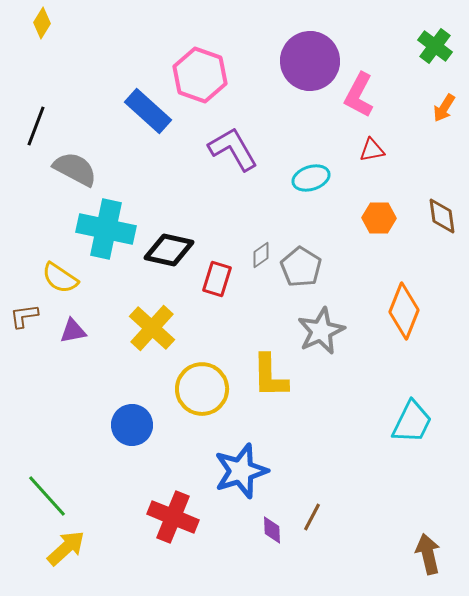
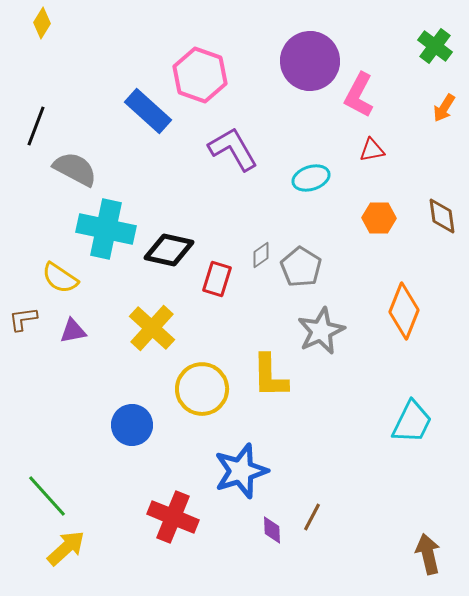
brown L-shape: moved 1 px left, 3 px down
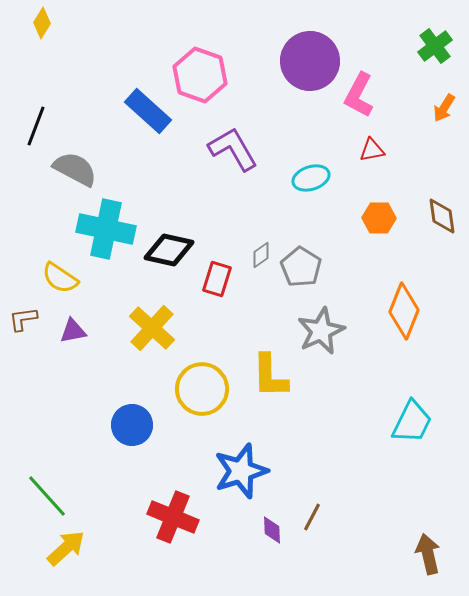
green cross: rotated 16 degrees clockwise
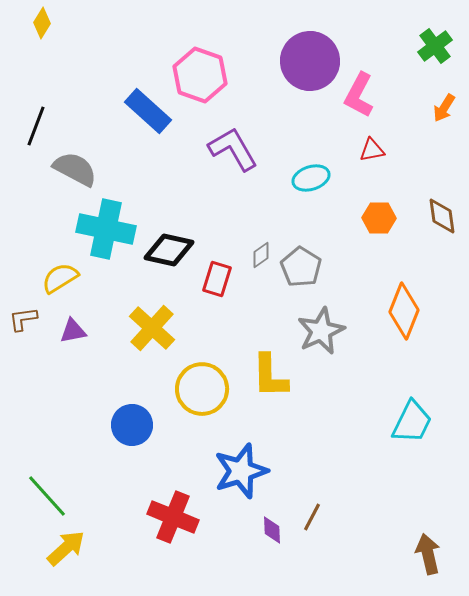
yellow semicircle: rotated 114 degrees clockwise
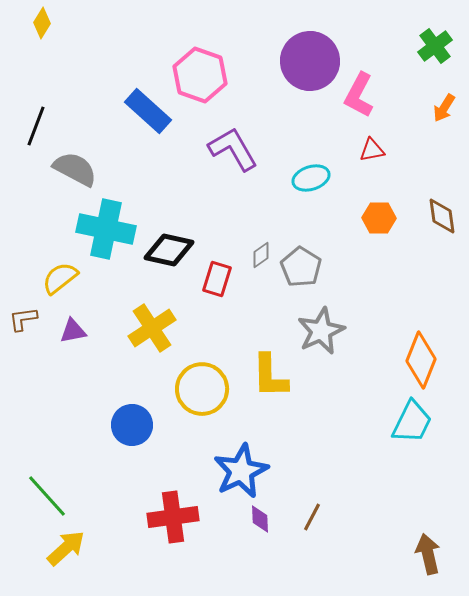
yellow semicircle: rotated 6 degrees counterclockwise
orange diamond: moved 17 px right, 49 px down
yellow cross: rotated 15 degrees clockwise
blue star: rotated 8 degrees counterclockwise
red cross: rotated 30 degrees counterclockwise
purple diamond: moved 12 px left, 11 px up
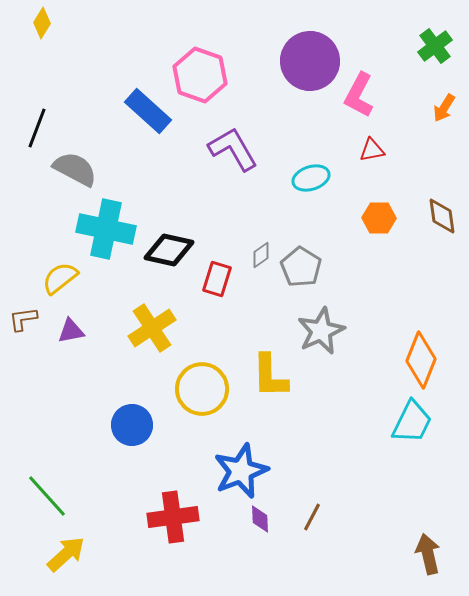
black line: moved 1 px right, 2 px down
purple triangle: moved 2 px left
blue star: rotated 4 degrees clockwise
yellow arrow: moved 6 px down
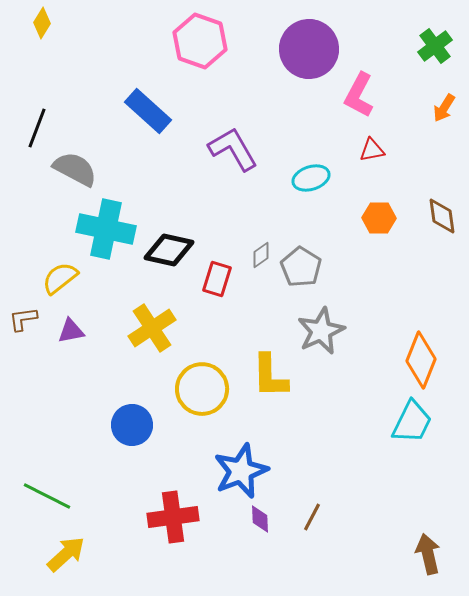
purple circle: moved 1 px left, 12 px up
pink hexagon: moved 34 px up
green line: rotated 21 degrees counterclockwise
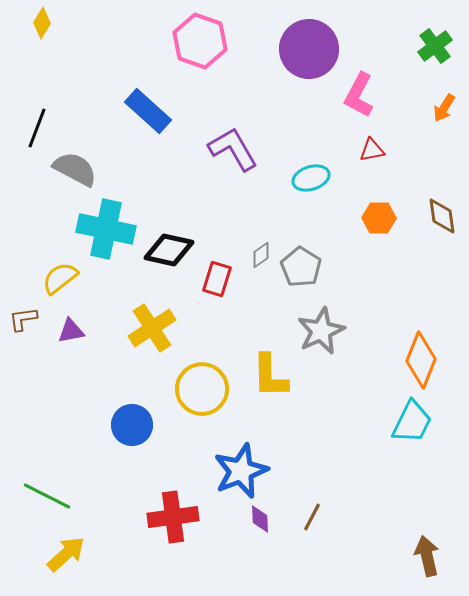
brown arrow: moved 1 px left, 2 px down
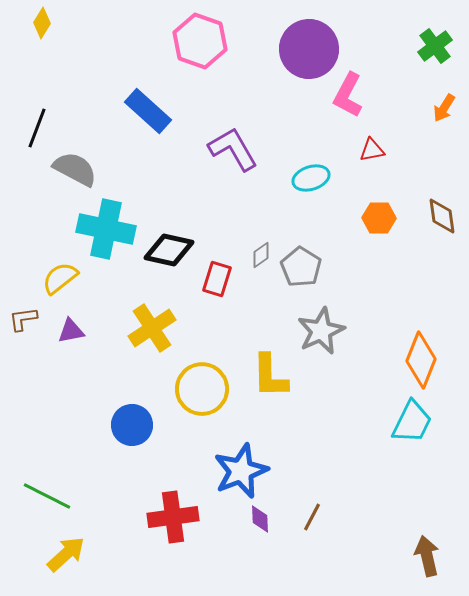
pink L-shape: moved 11 px left
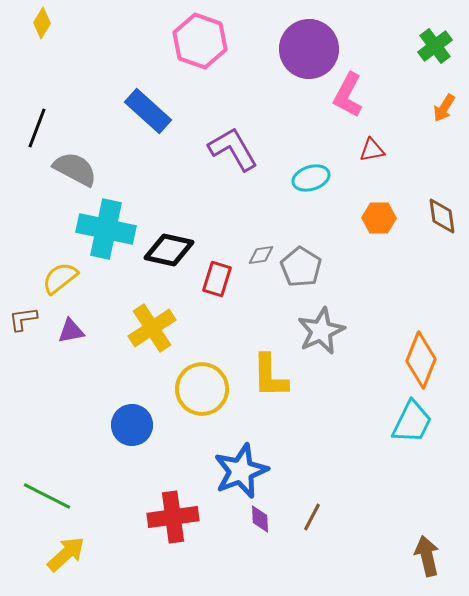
gray diamond: rotated 28 degrees clockwise
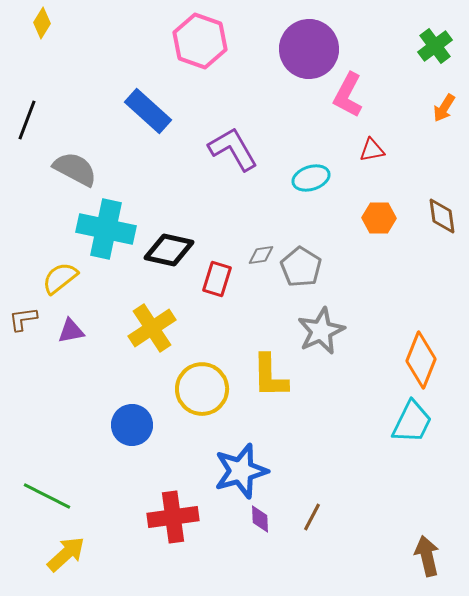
black line: moved 10 px left, 8 px up
blue star: rotated 6 degrees clockwise
